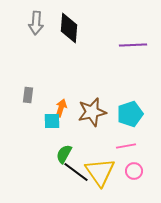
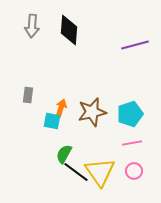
gray arrow: moved 4 px left, 3 px down
black diamond: moved 2 px down
purple line: moved 2 px right; rotated 12 degrees counterclockwise
cyan square: rotated 12 degrees clockwise
pink line: moved 6 px right, 3 px up
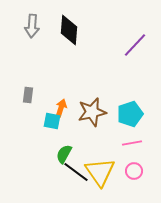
purple line: rotated 32 degrees counterclockwise
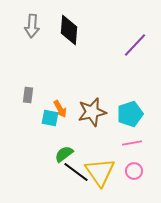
orange arrow: moved 1 px left, 1 px down; rotated 132 degrees clockwise
cyan square: moved 2 px left, 3 px up
green semicircle: rotated 24 degrees clockwise
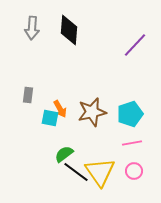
gray arrow: moved 2 px down
